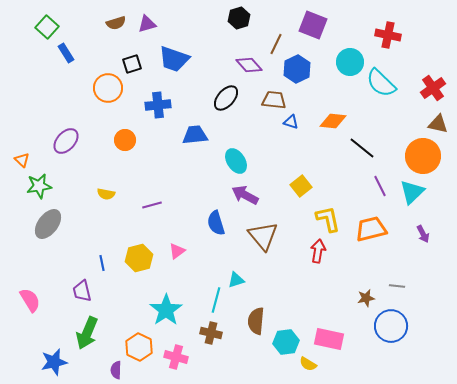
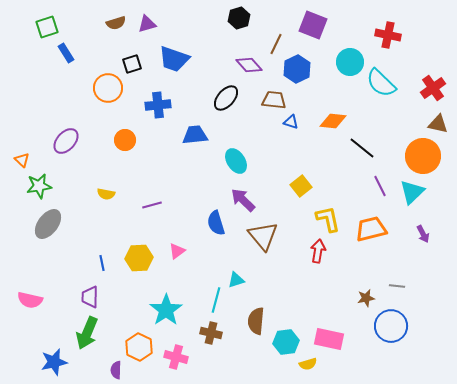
green square at (47, 27): rotated 30 degrees clockwise
purple arrow at (245, 195): moved 2 px left, 5 px down; rotated 16 degrees clockwise
yellow hexagon at (139, 258): rotated 12 degrees clockwise
purple trapezoid at (82, 291): moved 8 px right, 6 px down; rotated 15 degrees clockwise
pink semicircle at (30, 300): rotated 135 degrees clockwise
yellow semicircle at (308, 364): rotated 48 degrees counterclockwise
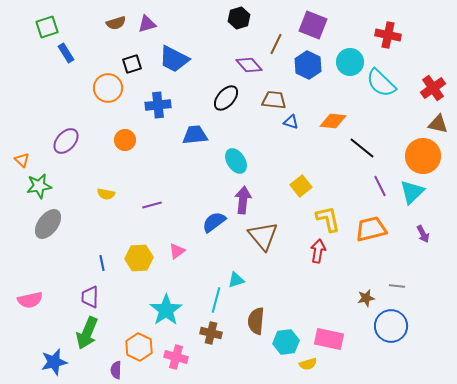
blue trapezoid at (174, 59): rotated 8 degrees clockwise
blue hexagon at (297, 69): moved 11 px right, 4 px up; rotated 8 degrees counterclockwise
purple arrow at (243, 200): rotated 52 degrees clockwise
blue semicircle at (216, 223): moved 2 px left, 1 px up; rotated 70 degrees clockwise
pink semicircle at (30, 300): rotated 25 degrees counterclockwise
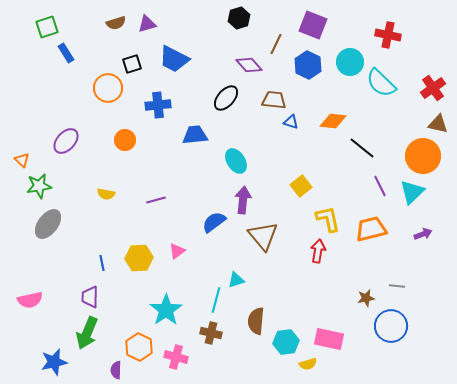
purple line at (152, 205): moved 4 px right, 5 px up
purple arrow at (423, 234): rotated 84 degrees counterclockwise
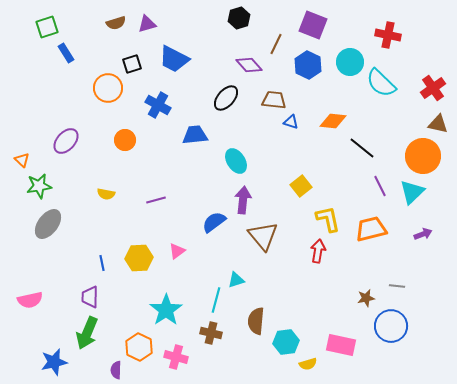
blue cross at (158, 105): rotated 35 degrees clockwise
pink rectangle at (329, 339): moved 12 px right, 6 px down
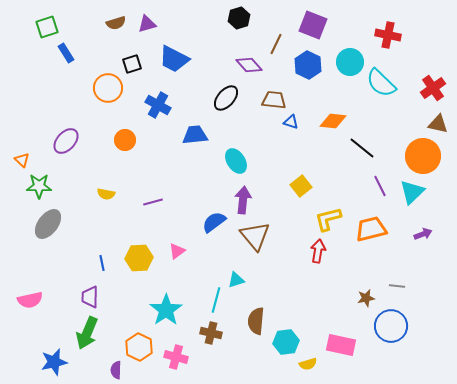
green star at (39, 186): rotated 10 degrees clockwise
purple line at (156, 200): moved 3 px left, 2 px down
yellow L-shape at (328, 219): rotated 92 degrees counterclockwise
brown triangle at (263, 236): moved 8 px left
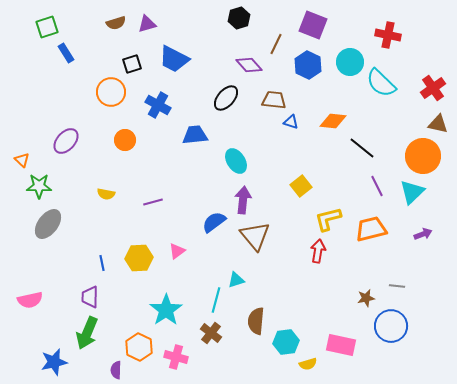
orange circle at (108, 88): moved 3 px right, 4 px down
purple line at (380, 186): moved 3 px left
brown cross at (211, 333): rotated 25 degrees clockwise
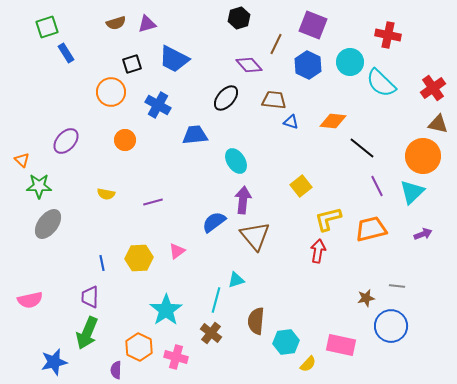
yellow semicircle at (308, 364): rotated 30 degrees counterclockwise
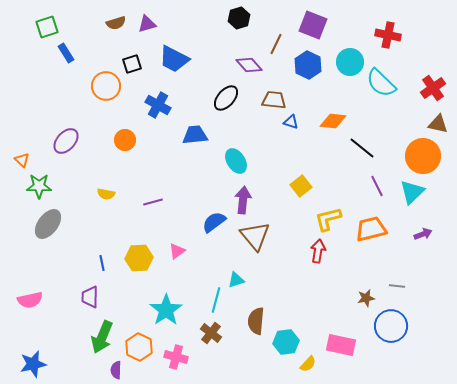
orange circle at (111, 92): moved 5 px left, 6 px up
green arrow at (87, 333): moved 15 px right, 4 px down
blue star at (54, 362): moved 21 px left, 2 px down
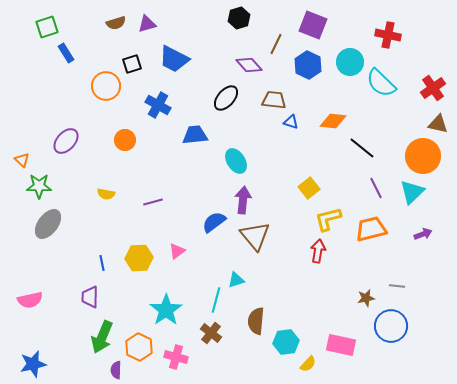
yellow square at (301, 186): moved 8 px right, 2 px down
purple line at (377, 186): moved 1 px left, 2 px down
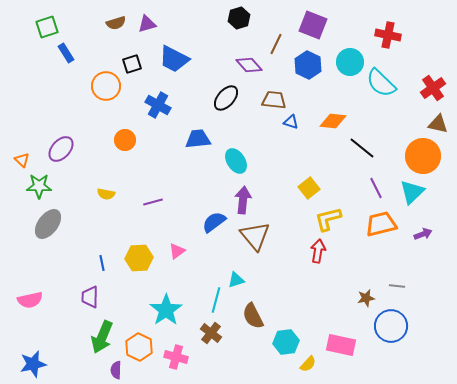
blue trapezoid at (195, 135): moved 3 px right, 4 px down
purple ellipse at (66, 141): moved 5 px left, 8 px down
orange trapezoid at (371, 229): moved 10 px right, 5 px up
brown semicircle at (256, 321): moved 3 px left, 5 px up; rotated 32 degrees counterclockwise
